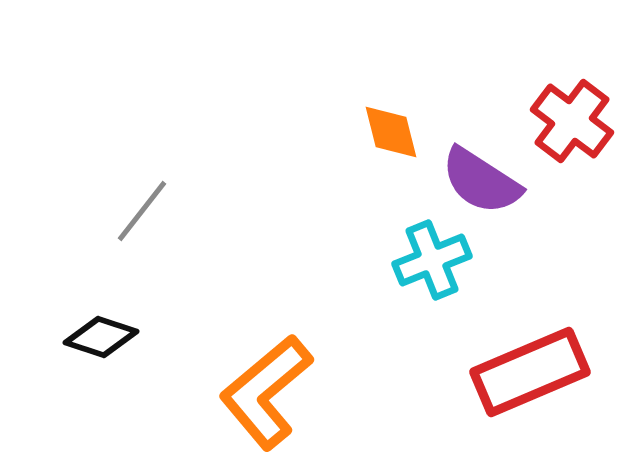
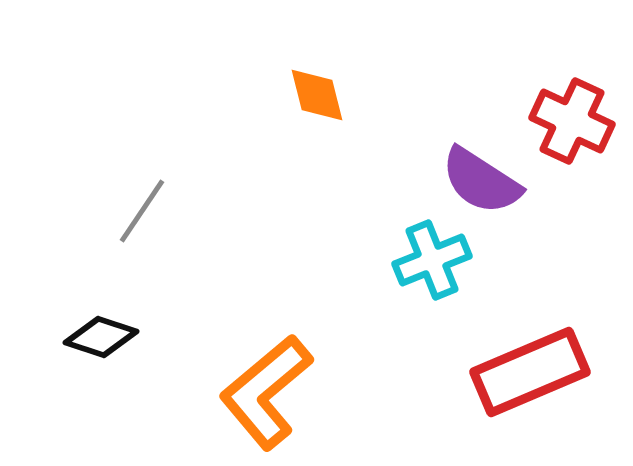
red cross: rotated 12 degrees counterclockwise
orange diamond: moved 74 px left, 37 px up
gray line: rotated 4 degrees counterclockwise
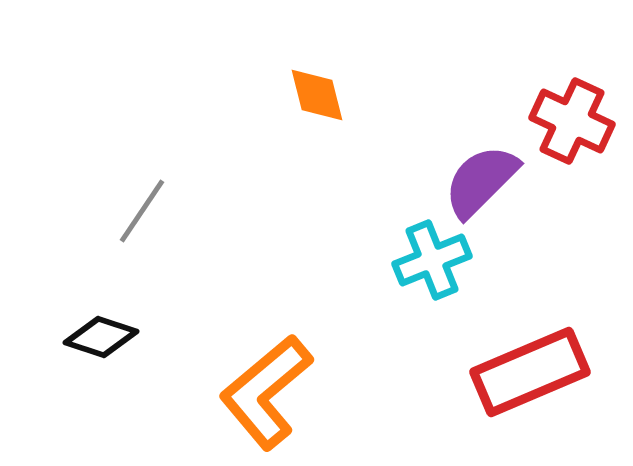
purple semicircle: rotated 102 degrees clockwise
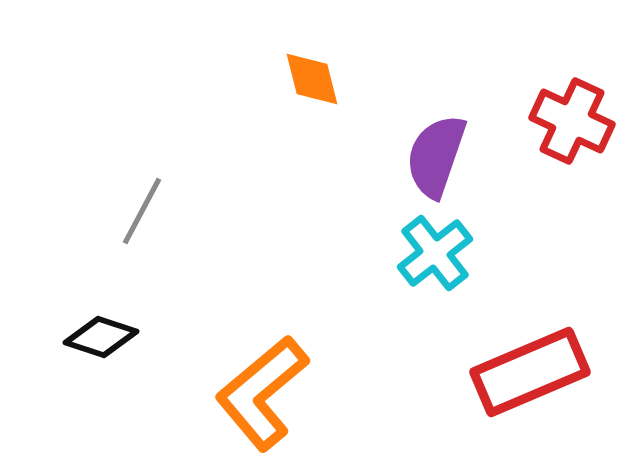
orange diamond: moved 5 px left, 16 px up
purple semicircle: moved 45 px left, 25 px up; rotated 26 degrees counterclockwise
gray line: rotated 6 degrees counterclockwise
cyan cross: moved 3 px right, 7 px up; rotated 16 degrees counterclockwise
orange L-shape: moved 4 px left, 1 px down
